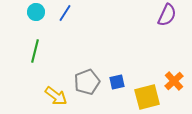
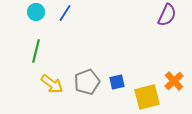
green line: moved 1 px right
yellow arrow: moved 4 px left, 12 px up
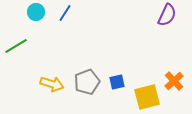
green line: moved 20 px left, 5 px up; rotated 45 degrees clockwise
yellow arrow: rotated 20 degrees counterclockwise
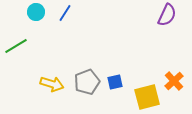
blue square: moved 2 px left
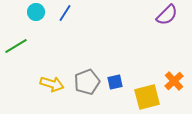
purple semicircle: rotated 20 degrees clockwise
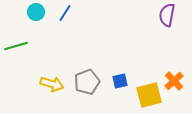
purple semicircle: rotated 145 degrees clockwise
green line: rotated 15 degrees clockwise
blue square: moved 5 px right, 1 px up
yellow square: moved 2 px right, 2 px up
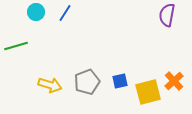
yellow arrow: moved 2 px left, 1 px down
yellow square: moved 1 px left, 3 px up
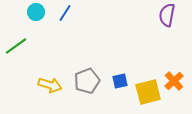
green line: rotated 20 degrees counterclockwise
gray pentagon: moved 1 px up
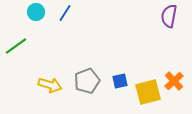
purple semicircle: moved 2 px right, 1 px down
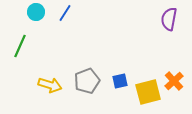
purple semicircle: moved 3 px down
green line: moved 4 px right; rotated 30 degrees counterclockwise
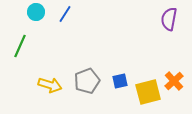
blue line: moved 1 px down
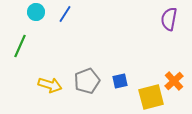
yellow square: moved 3 px right, 5 px down
